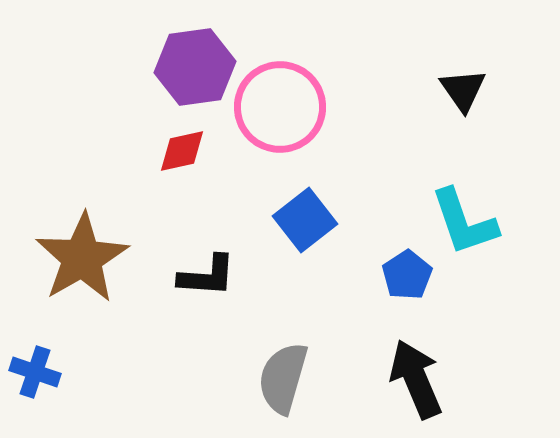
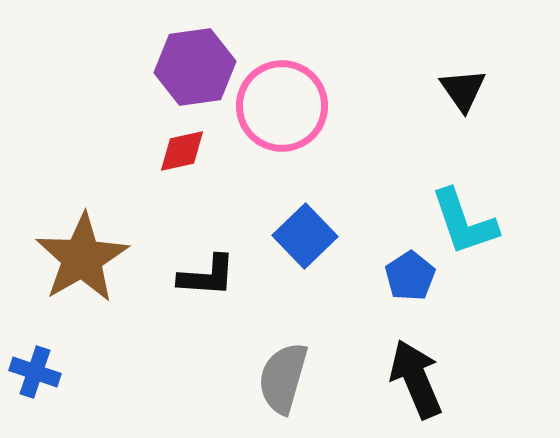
pink circle: moved 2 px right, 1 px up
blue square: moved 16 px down; rotated 6 degrees counterclockwise
blue pentagon: moved 3 px right, 1 px down
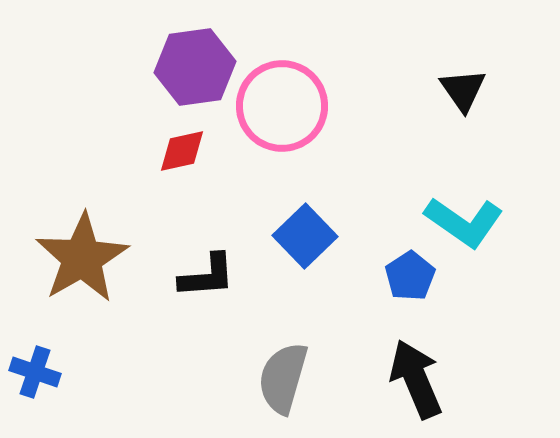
cyan L-shape: rotated 36 degrees counterclockwise
black L-shape: rotated 8 degrees counterclockwise
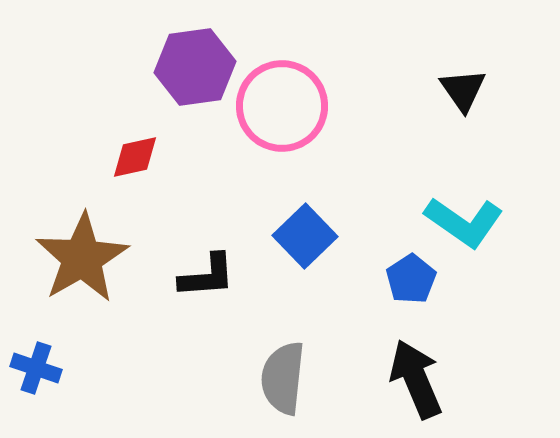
red diamond: moved 47 px left, 6 px down
blue pentagon: moved 1 px right, 3 px down
blue cross: moved 1 px right, 4 px up
gray semicircle: rotated 10 degrees counterclockwise
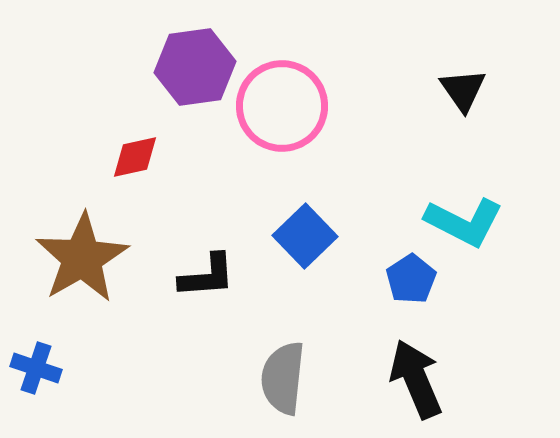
cyan L-shape: rotated 8 degrees counterclockwise
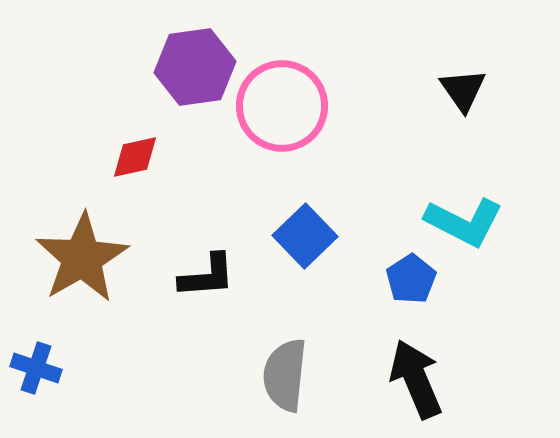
gray semicircle: moved 2 px right, 3 px up
